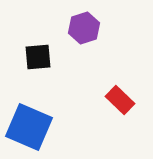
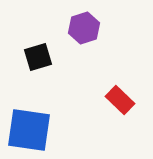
black square: rotated 12 degrees counterclockwise
blue square: moved 3 px down; rotated 15 degrees counterclockwise
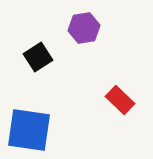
purple hexagon: rotated 8 degrees clockwise
black square: rotated 16 degrees counterclockwise
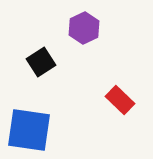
purple hexagon: rotated 16 degrees counterclockwise
black square: moved 3 px right, 5 px down
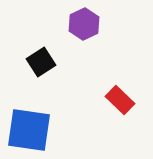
purple hexagon: moved 4 px up
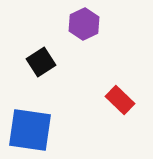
blue square: moved 1 px right
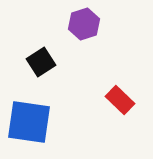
purple hexagon: rotated 8 degrees clockwise
blue square: moved 1 px left, 8 px up
